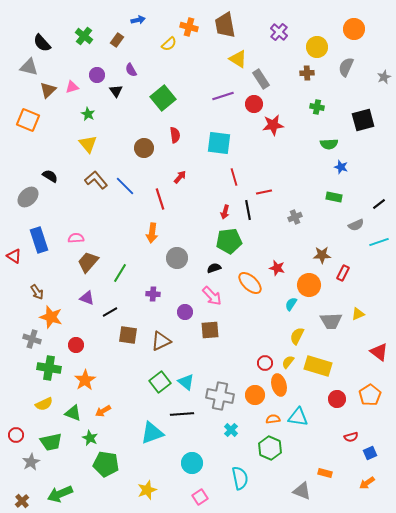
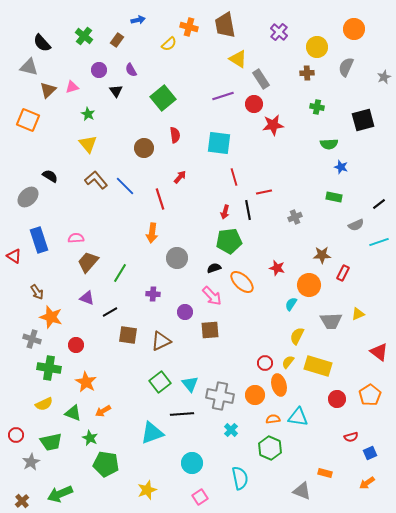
purple circle at (97, 75): moved 2 px right, 5 px up
orange ellipse at (250, 283): moved 8 px left, 1 px up
orange star at (85, 380): moved 1 px right, 2 px down; rotated 10 degrees counterclockwise
cyan triangle at (186, 382): moved 4 px right, 2 px down; rotated 12 degrees clockwise
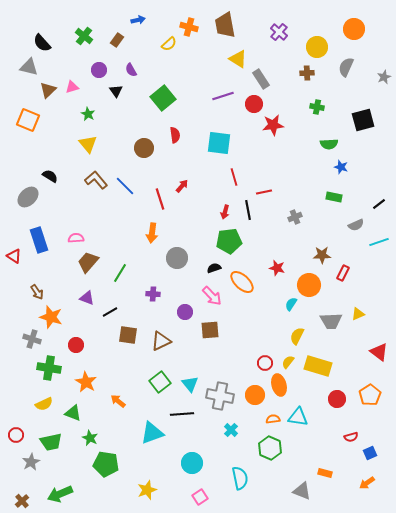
red arrow at (180, 177): moved 2 px right, 9 px down
orange arrow at (103, 411): moved 15 px right, 10 px up; rotated 70 degrees clockwise
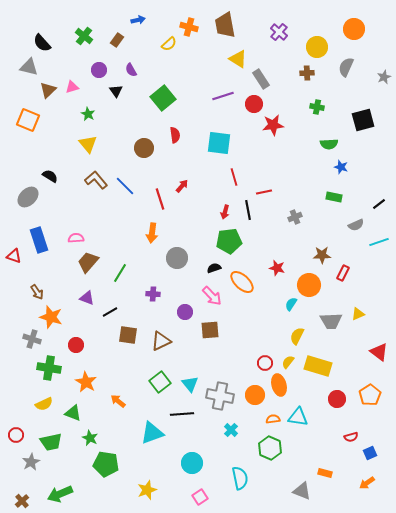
red triangle at (14, 256): rotated 14 degrees counterclockwise
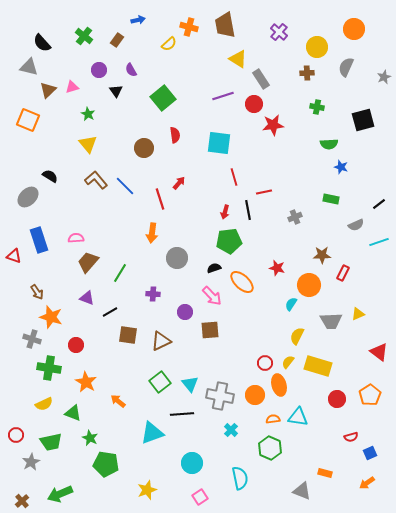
red arrow at (182, 186): moved 3 px left, 3 px up
green rectangle at (334, 197): moved 3 px left, 2 px down
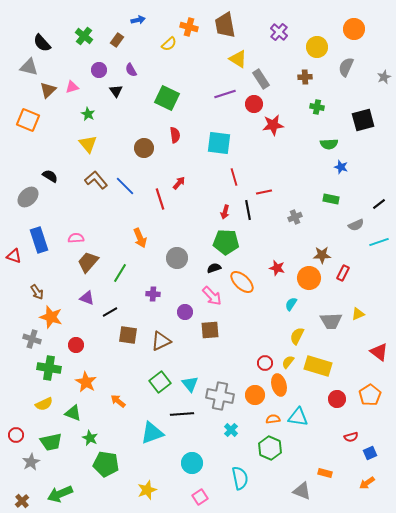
brown cross at (307, 73): moved 2 px left, 4 px down
purple line at (223, 96): moved 2 px right, 2 px up
green square at (163, 98): moved 4 px right; rotated 25 degrees counterclockwise
orange arrow at (152, 233): moved 12 px left, 5 px down; rotated 30 degrees counterclockwise
green pentagon at (229, 241): moved 3 px left, 1 px down; rotated 10 degrees clockwise
orange circle at (309, 285): moved 7 px up
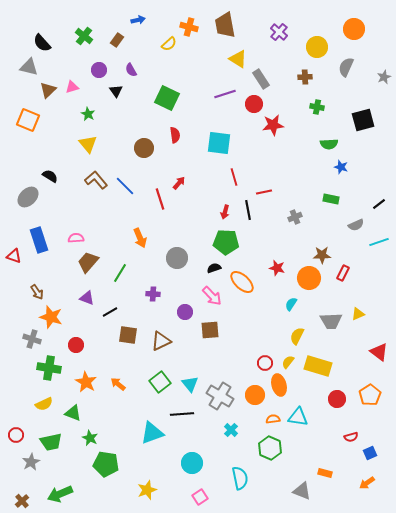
gray cross at (220, 396): rotated 20 degrees clockwise
orange arrow at (118, 401): moved 17 px up
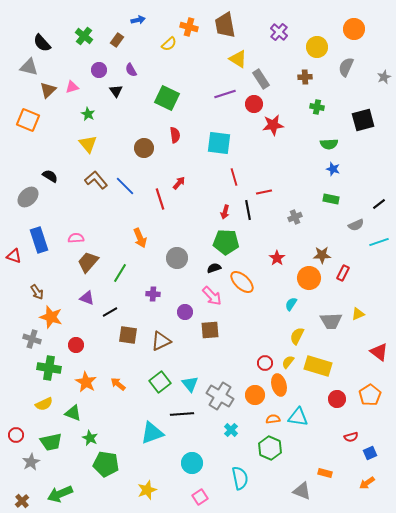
blue star at (341, 167): moved 8 px left, 2 px down
red star at (277, 268): moved 10 px up; rotated 21 degrees clockwise
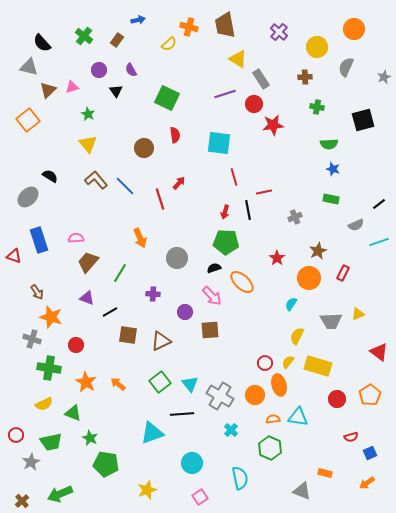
orange square at (28, 120): rotated 30 degrees clockwise
brown star at (322, 255): moved 4 px left, 4 px up; rotated 24 degrees counterclockwise
